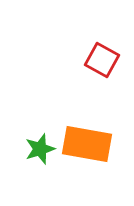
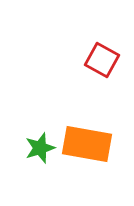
green star: moved 1 px up
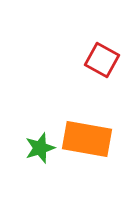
orange rectangle: moved 5 px up
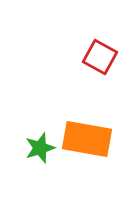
red square: moved 2 px left, 3 px up
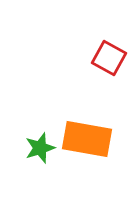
red square: moved 9 px right, 1 px down
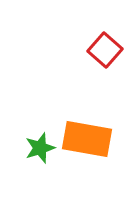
red square: moved 4 px left, 8 px up; rotated 12 degrees clockwise
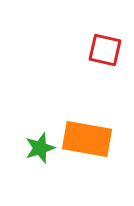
red square: rotated 28 degrees counterclockwise
